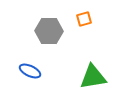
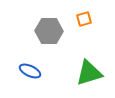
green triangle: moved 4 px left, 4 px up; rotated 8 degrees counterclockwise
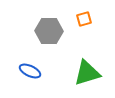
green triangle: moved 2 px left
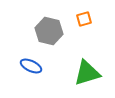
gray hexagon: rotated 12 degrees clockwise
blue ellipse: moved 1 px right, 5 px up
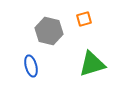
blue ellipse: rotated 50 degrees clockwise
green triangle: moved 5 px right, 9 px up
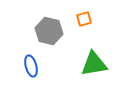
green triangle: moved 2 px right; rotated 8 degrees clockwise
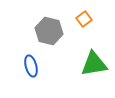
orange square: rotated 21 degrees counterclockwise
